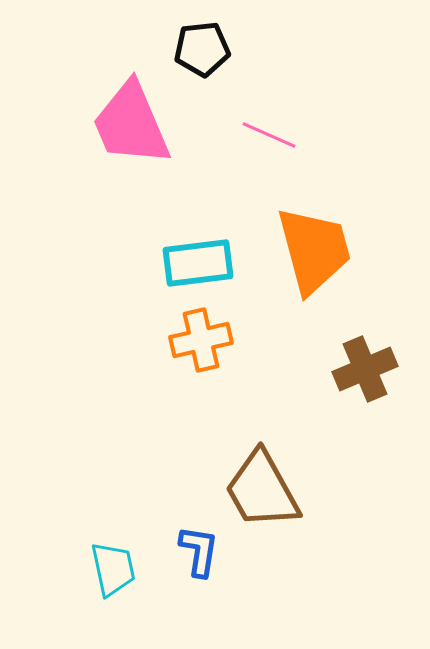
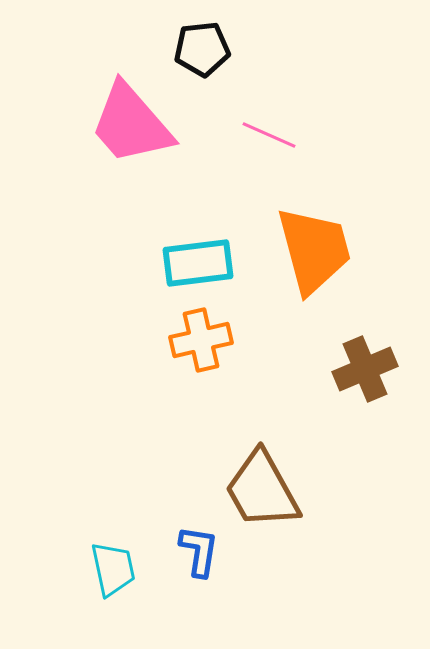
pink trapezoid: rotated 18 degrees counterclockwise
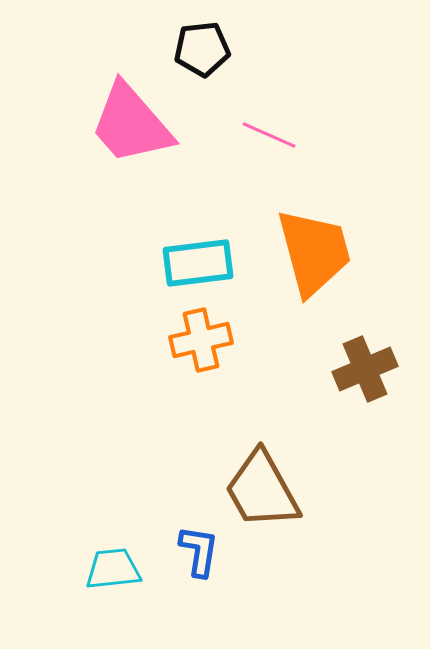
orange trapezoid: moved 2 px down
cyan trapezoid: rotated 84 degrees counterclockwise
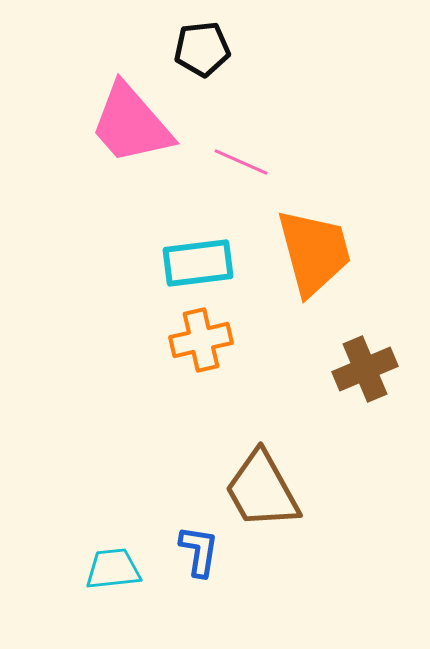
pink line: moved 28 px left, 27 px down
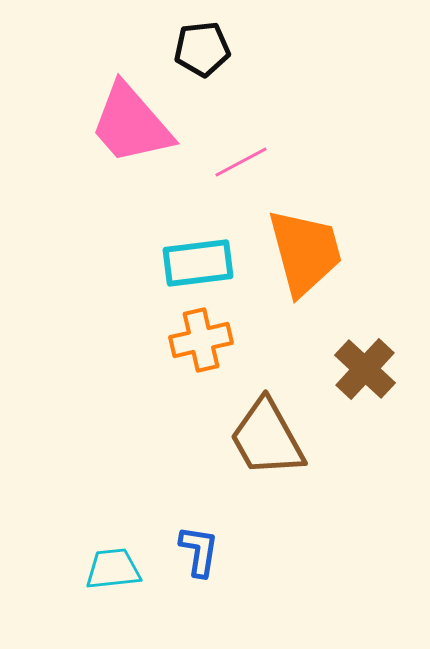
pink line: rotated 52 degrees counterclockwise
orange trapezoid: moved 9 px left
brown cross: rotated 24 degrees counterclockwise
brown trapezoid: moved 5 px right, 52 px up
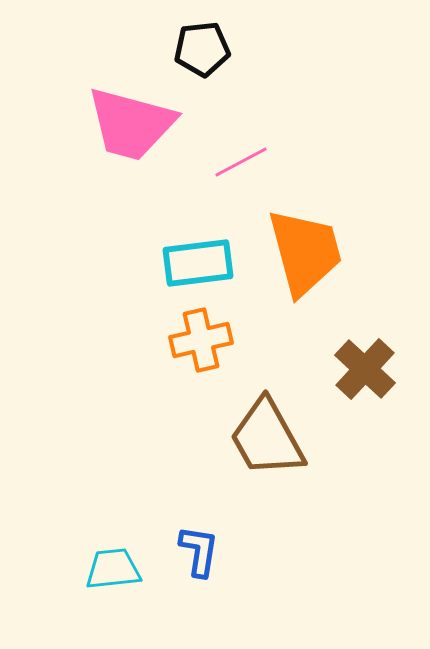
pink trapezoid: rotated 34 degrees counterclockwise
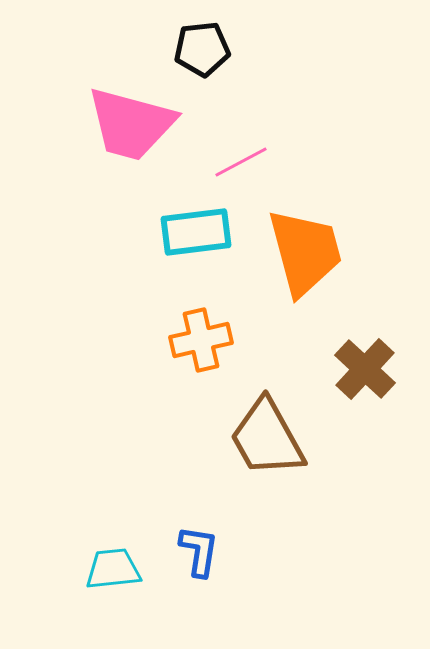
cyan rectangle: moved 2 px left, 31 px up
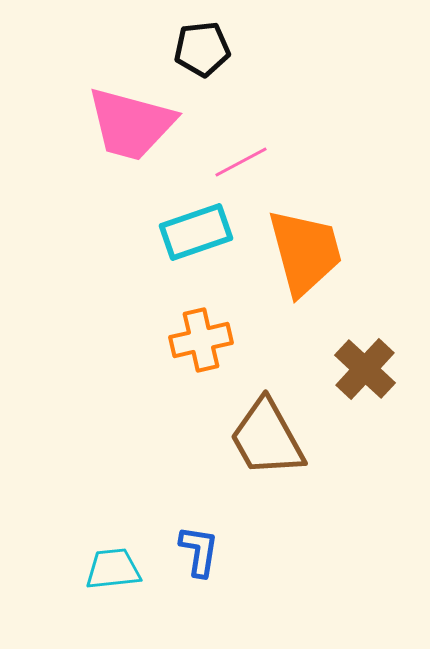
cyan rectangle: rotated 12 degrees counterclockwise
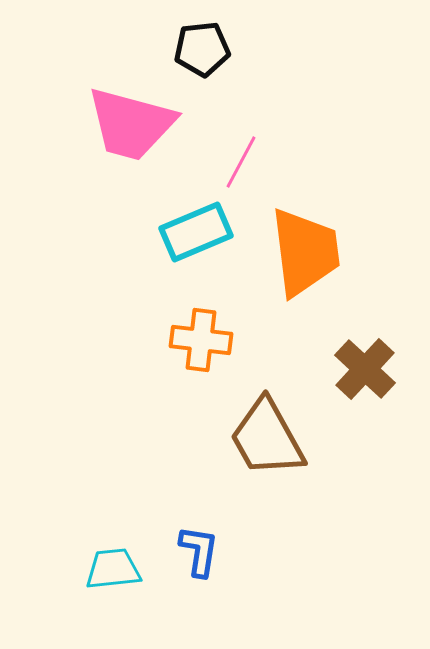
pink line: rotated 34 degrees counterclockwise
cyan rectangle: rotated 4 degrees counterclockwise
orange trapezoid: rotated 8 degrees clockwise
orange cross: rotated 20 degrees clockwise
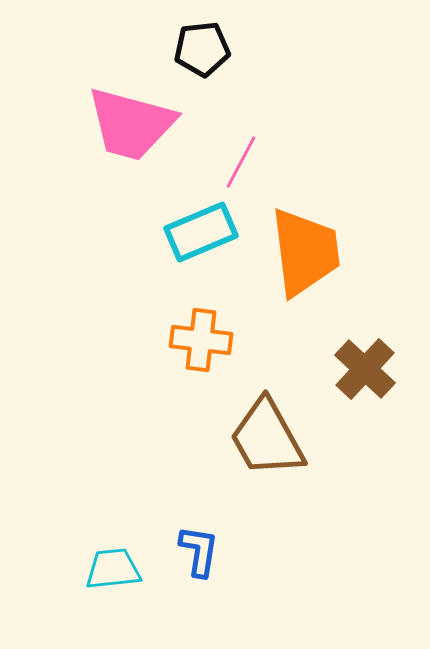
cyan rectangle: moved 5 px right
